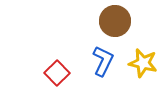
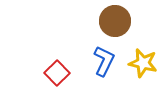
blue L-shape: moved 1 px right
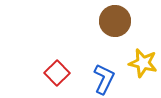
blue L-shape: moved 18 px down
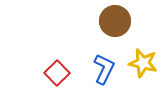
blue L-shape: moved 10 px up
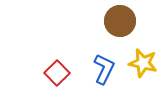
brown circle: moved 5 px right
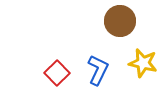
blue L-shape: moved 6 px left, 1 px down
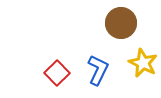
brown circle: moved 1 px right, 2 px down
yellow star: rotated 12 degrees clockwise
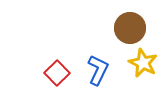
brown circle: moved 9 px right, 5 px down
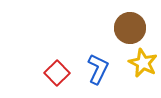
blue L-shape: moved 1 px up
